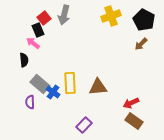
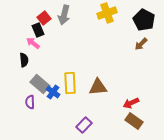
yellow cross: moved 4 px left, 3 px up
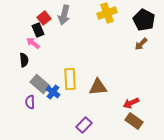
yellow rectangle: moved 4 px up
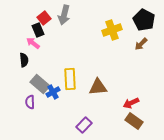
yellow cross: moved 5 px right, 17 px down
blue cross: rotated 24 degrees clockwise
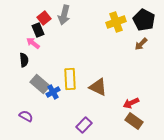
yellow cross: moved 4 px right, 8 px up
brown triangle: rotated 30 degrees clockwise
purple semicircle: moved 4 px left, 14 px down; rotated 120 degrees clockwise
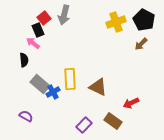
brown rectangle: moved 21 px left
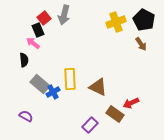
brown arrow: rotated 80 degrees counterclockwise
brown rectangle: moved 2 px right, 7 px up
purple rectangle: moved 6 px right
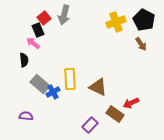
purple semicircle: rotated 24 degrees counterclockwise
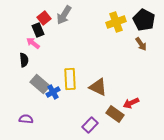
gray arrow: rotated 18 degrees clockwise
purple semicircle: moved 3 px down
